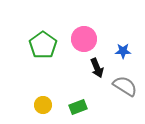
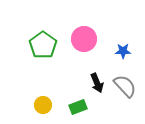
black arrow: moved 15 px down
gray semicircle: rotated 15 degrees clockwise
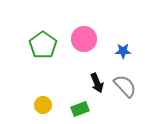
green rectangle: moved 2 px right, 2 px down
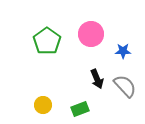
pink circle: moved 7 px right, 5 px up
green pentagon: moved 4 px right, 4 px up
black arrow: moved 4 px up
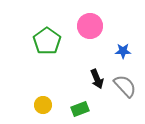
pink circle: moved 1 px left, 8 px up
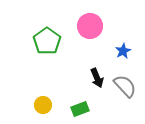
blue star: rotated 28 degrees counterclockwise
black arrow: moved 1 px up
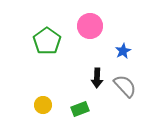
black arrow: rotated 24 degrees clockwise
